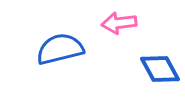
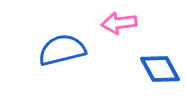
blue semicircle: moved 2 px right, 1 px down
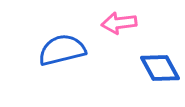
blue diamond: moved 1 px up
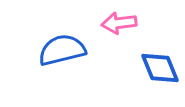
blue diamond: rotated 6 degrees clockwise
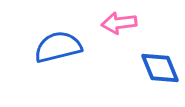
blue semicircle: moved 4 px left, 3 px up
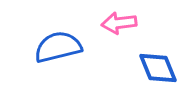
blue diamond: moved 2 px left
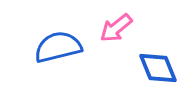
pink arrow: moved 3 px left, 5 px down; rotated 32 degrees counterclockwise
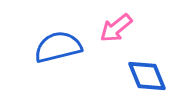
blue diamond: moved 11 px left, 8 px down
